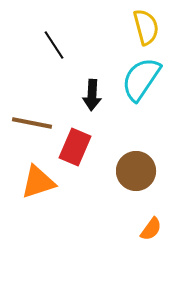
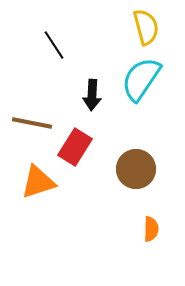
red rectangle: rotated 9 degrees clockwise
brown circle: moved 2 px up
orange semicircle: rotated 35 degrees counterclockwise
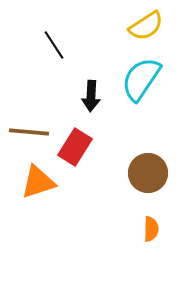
yellow semicircle: moved 1 px up; rotated 72 degrees clockwise
black arrow: moved 1 px left, 1 px down
brown line: moved 3 px left, 9 px down; rotated 6 degrees counterclockwise
brown circle: moved 12 px right, 4 px down
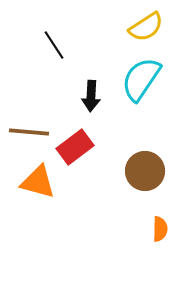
yellow semicircle: moved 1 px down
red rectangle: rotated 21 degrees clockwise
brown circle: moved 3 px left, 2 px up
orange triangle: rotated 33 degrees clockwise
orange semicircle: moved 9 px right
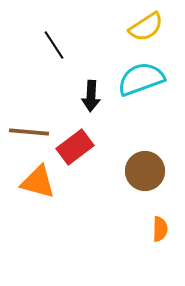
cyan semicircle: rotated 36 degrees clockwise
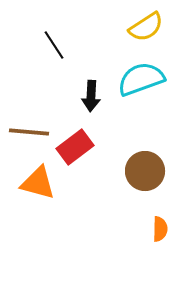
orange triangle: moved 1 px down
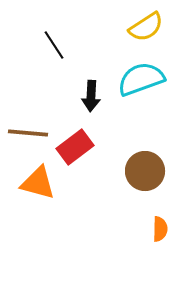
brown line: moved 1 px left, 1 px down
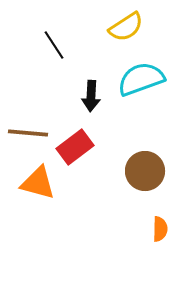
yellow semicircle: moved 20 px left
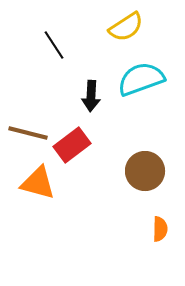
brown line: rotated 9 degrees clockwise
red rectangle: moved 3 px left, 2 px up
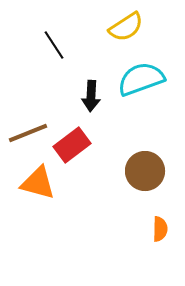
brown line: rotated 36 degrees counterclockwise
